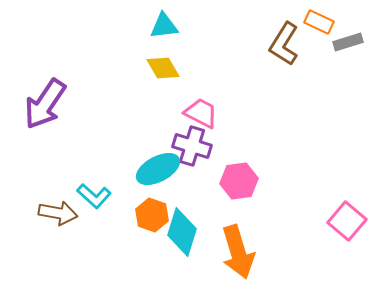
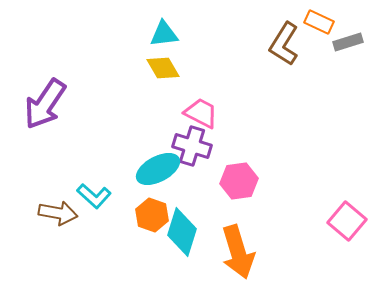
cyan triangle: moved 8 px down
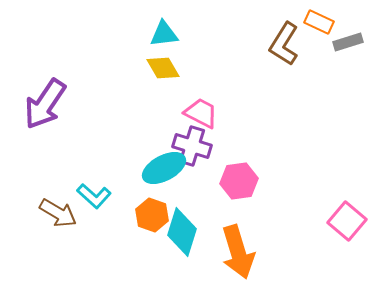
cyan ellipse: moved 6 px right, 1 px up
brown arrow: rotated 21 degrees clockwise
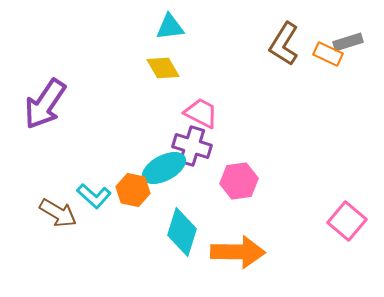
orange rectangle: moved 9 px right, 32 px down
cyan triangle: moved 6 px right, 7 px up
orange hexagon: moved 19 px left, 25 px up; rotated 8 degrees counterclockwise
orange arrow: rotated 72 degrees counterclockwise
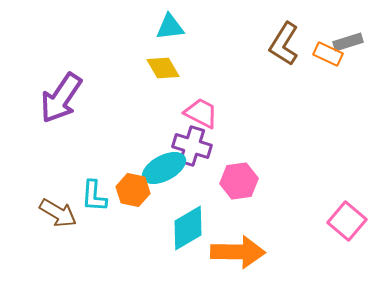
purple arrow: moved 16 px right, 6 px up
cyan L-shape: rotated 52 degrees clockwise
cyan diamond: moved 6 px right, 4 px up; rotated 42 degrees clockwise
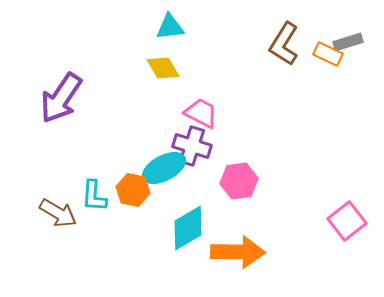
pink square: rotated 12 degrees clockwise
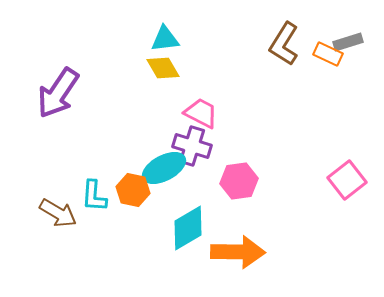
cyan triangle: moved 5 px left, 12 px down
purple arrow: moved 3 px left, 5 px up
pink square: moved 41 px up
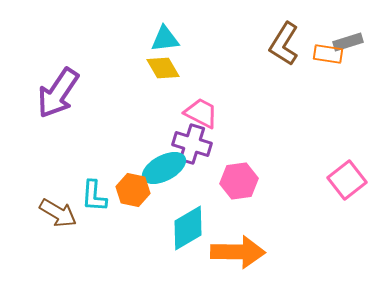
orange rectangle: rotated 16 degrees counterclockwise
purple cross: moved 2 px up
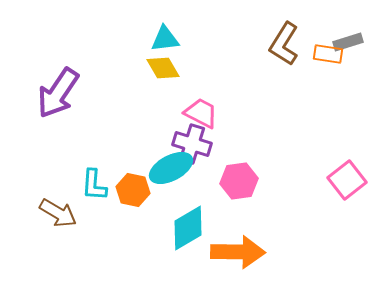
cyan ellipse: moved 7 px right
cyan L-shape: moved 11 px up
